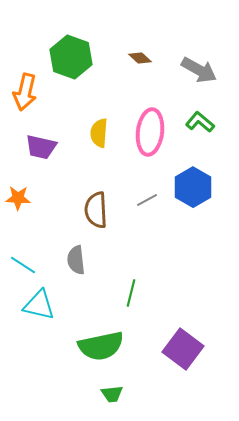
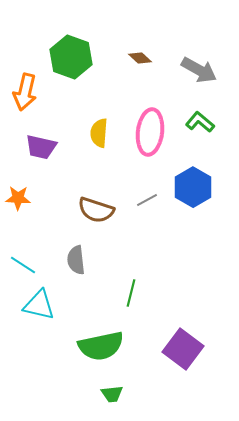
brown semicircle: rotated 69 degrees counterclockwise
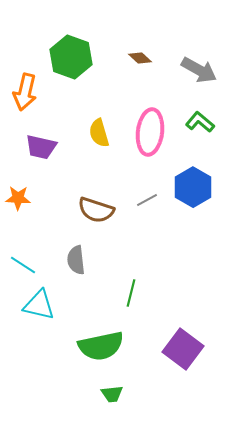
yellow semicircle: rotated 20 degrees counterclockwise
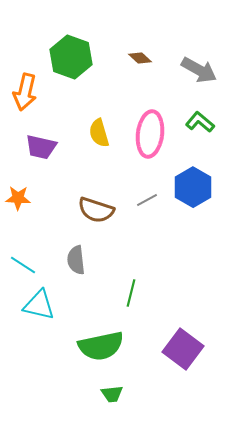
pink ellipse: moved 2 px down
